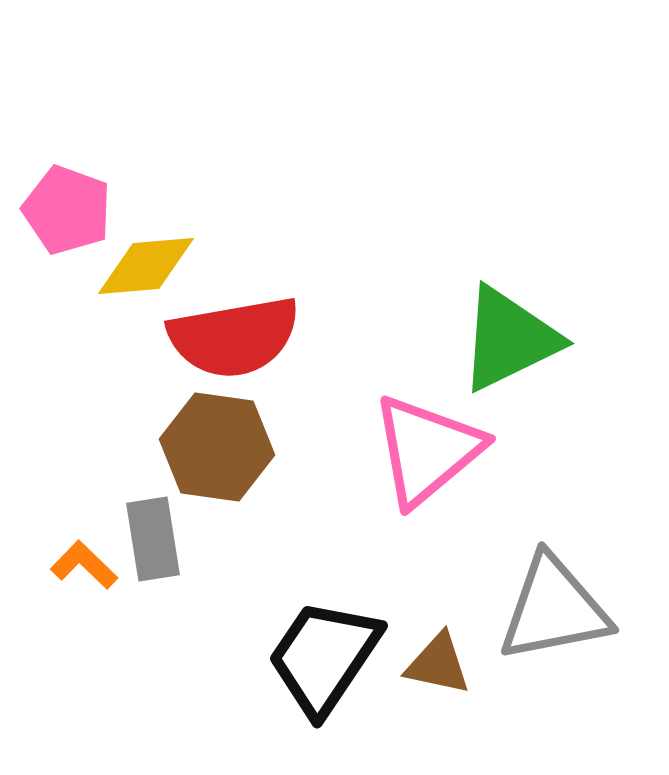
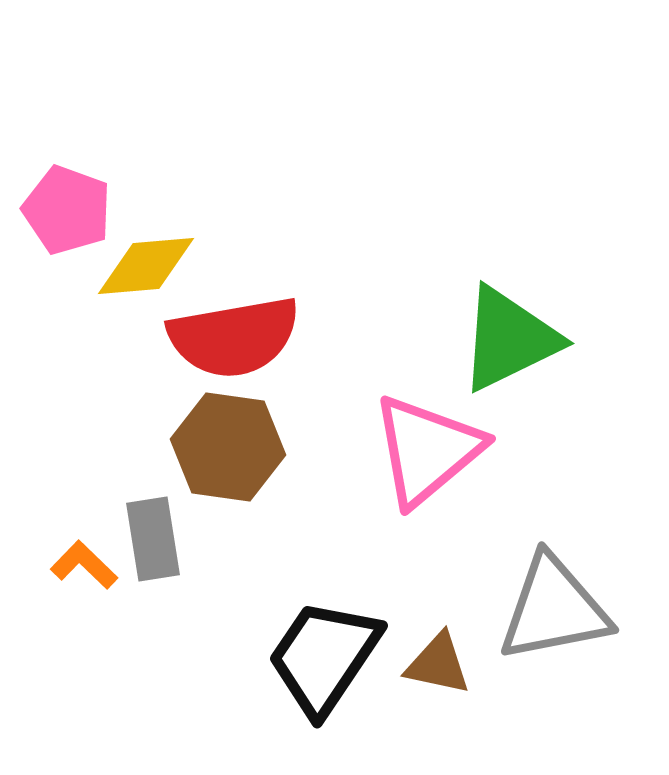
brown hexagon: moved 11 px right
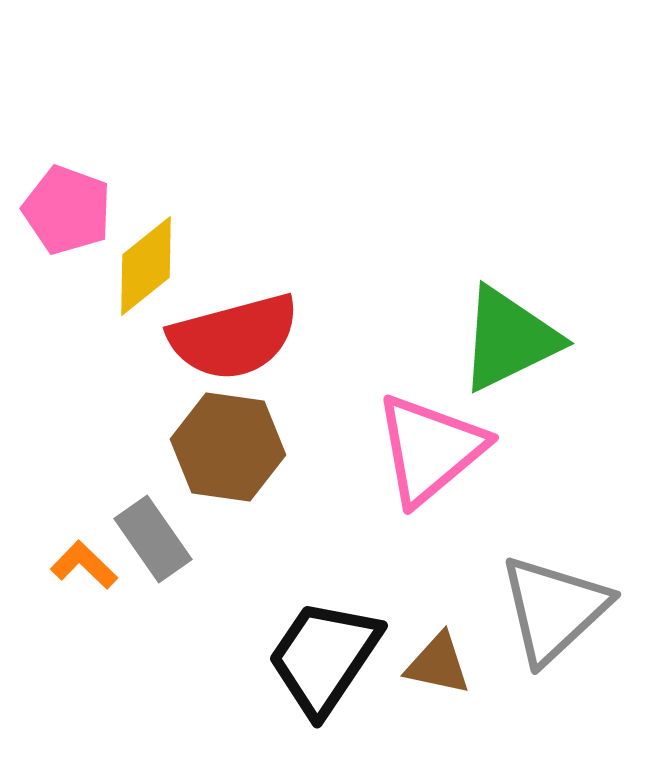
yellow diamond: rotated 34 degrees counterclockwise
red semicircle: rotated 5 degrees counterclockwise
pink triangle: moved 3 px right, 1 px up
gray rectangle: rotated 26 degrees counterclockwise
gray triangle: rotated 32 degrees counterclockwise
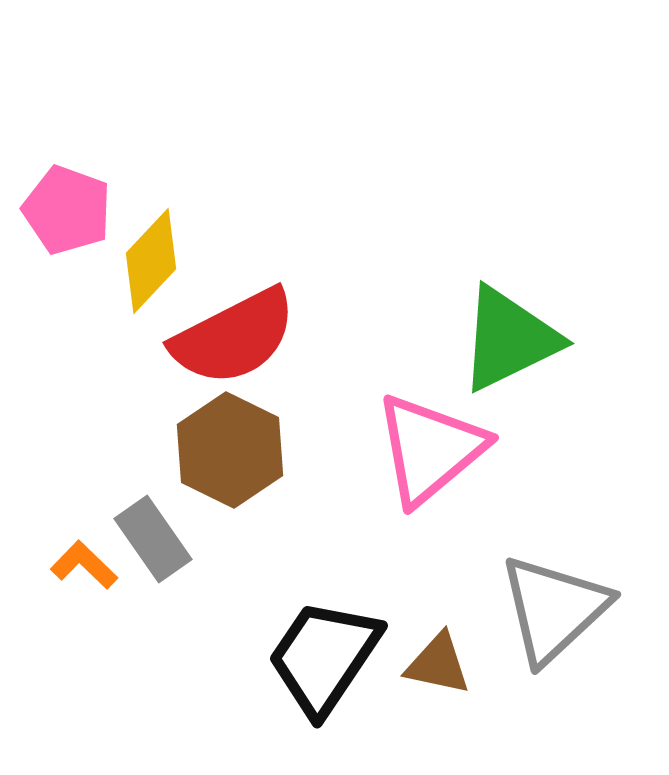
yellow diamond: moved 5 px right, 5 px up; rotated 8 degrees counterclockwise
red semicircle: rotated 12 degrees counterclockwise
brown hexagon: moved 2 px right, 3 px down; rotated 18 degrees clockwise
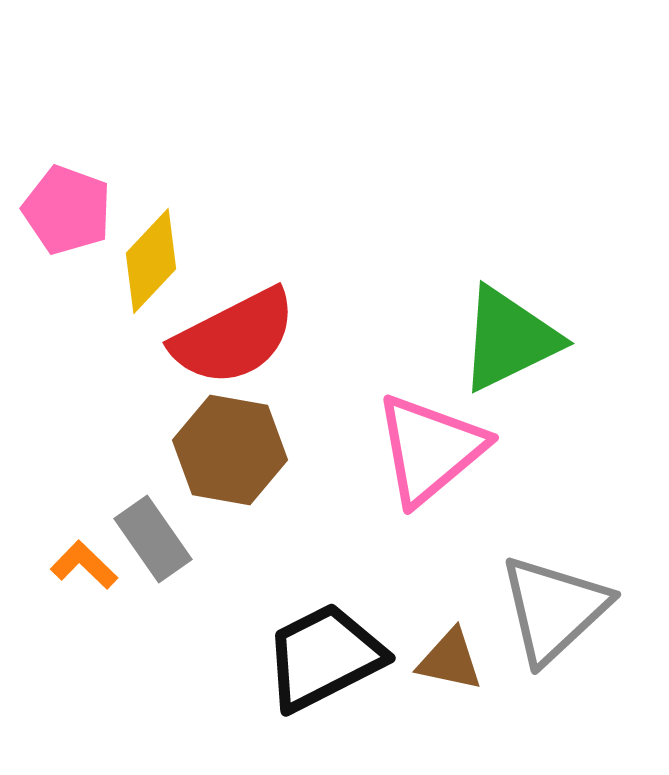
brown hexagon: rotated 16 degrees counterclockwise
black trapezoid: rotated 29 degrees clockwise
brown triangle: moved 12 px right, 4 px up
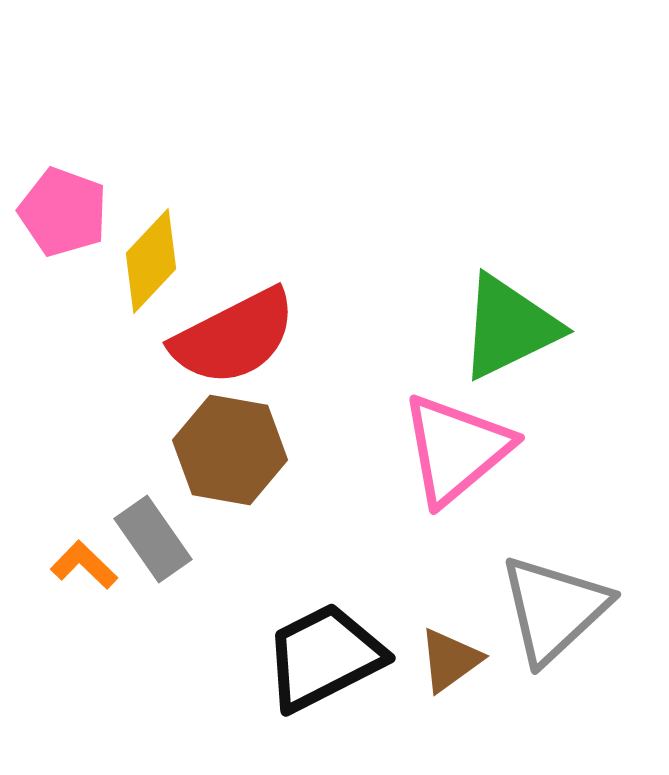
pink pentagon: moved 4 px left, 2 px down
green triangle: moved 12 px up
pink triangle: moved 26 px right
brown triangle: rotated 48 degrees counterclockwise
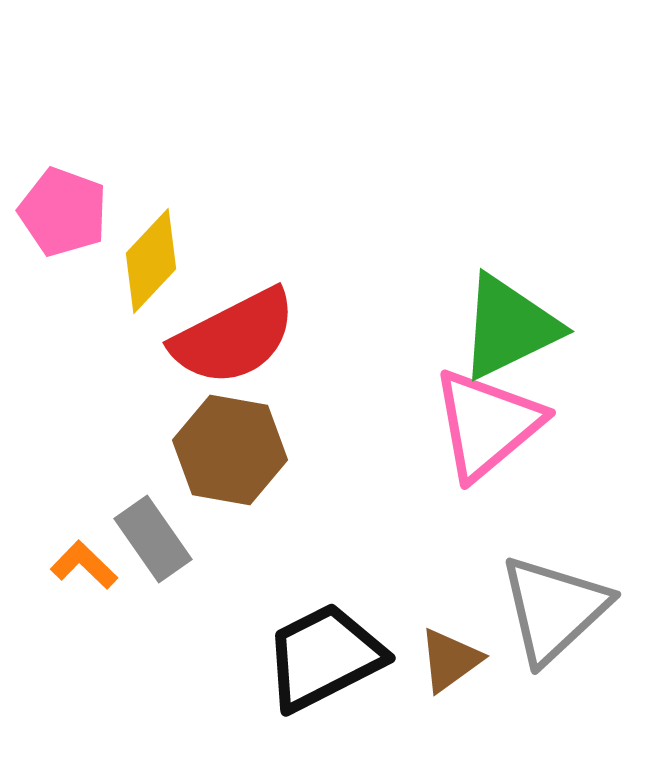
pink triangle: moved 31 px right, 25 px up
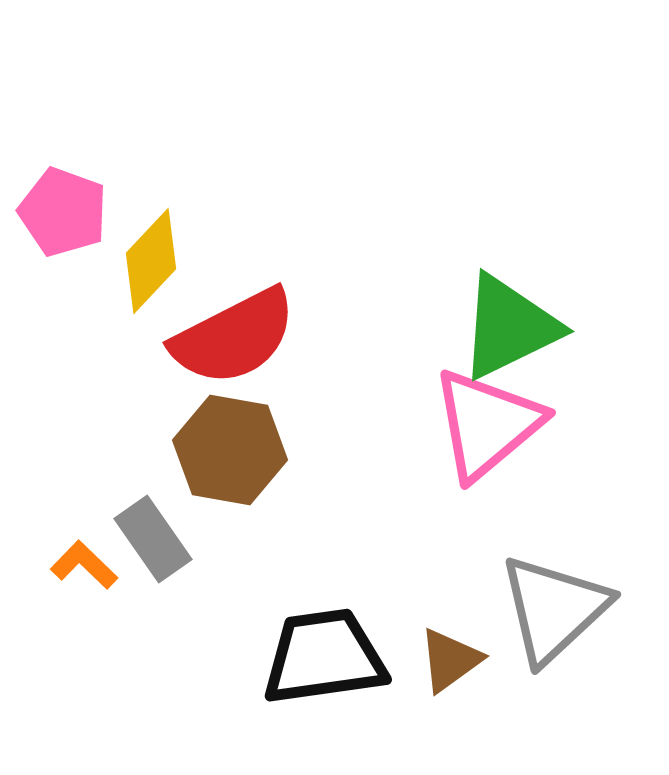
black trapezoid: rotated 19 degrees clockwise
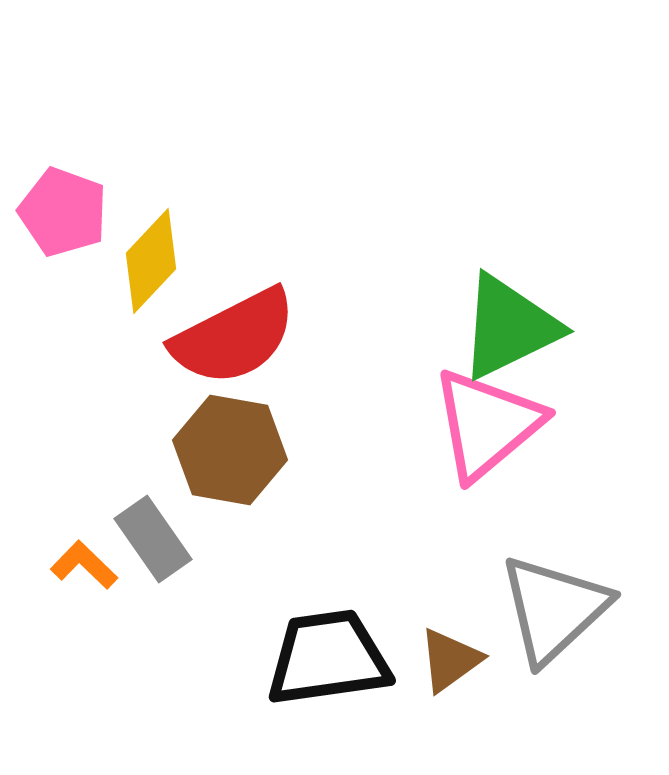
black trapezoid: moved 4 px right, 1 px down
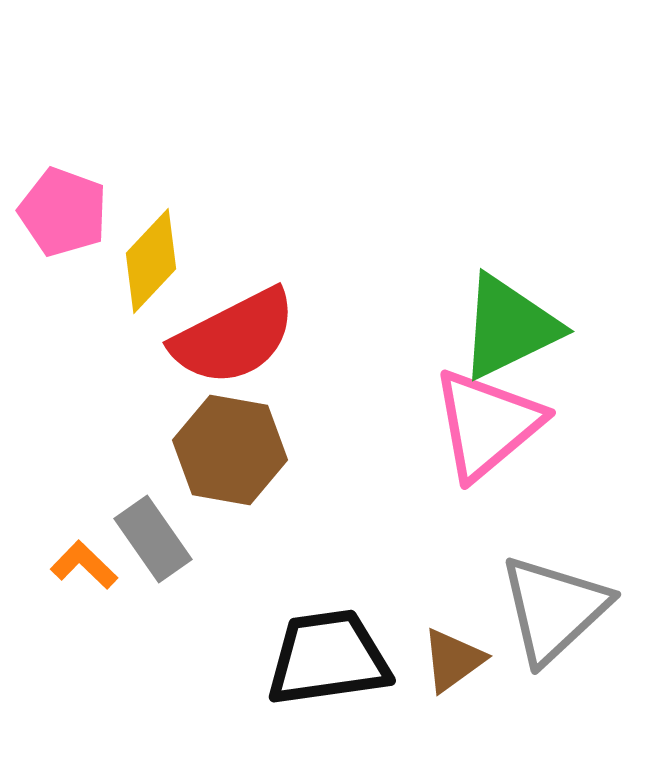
brown triangle: moved 3 px right
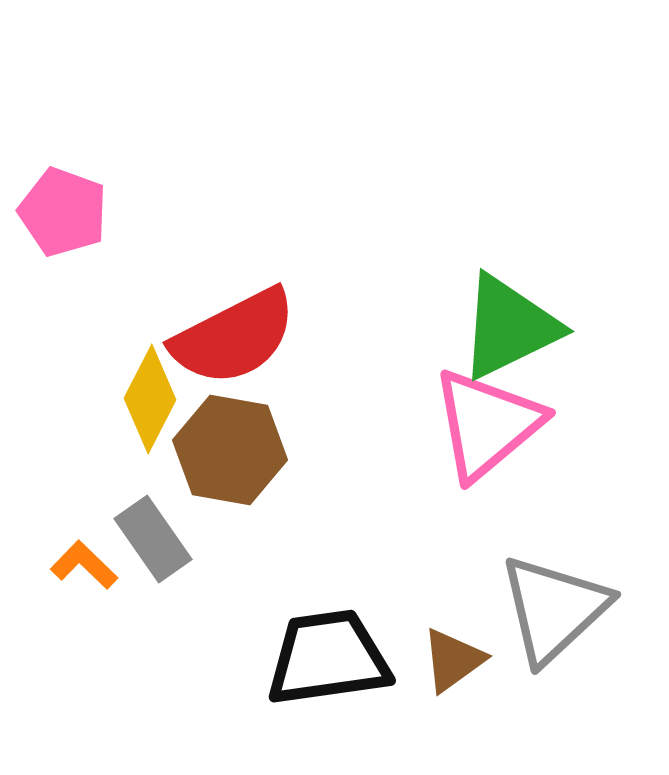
yellow diamond: moved 1 px left, 138 px down; rotated 16 degrees counterclockwise
